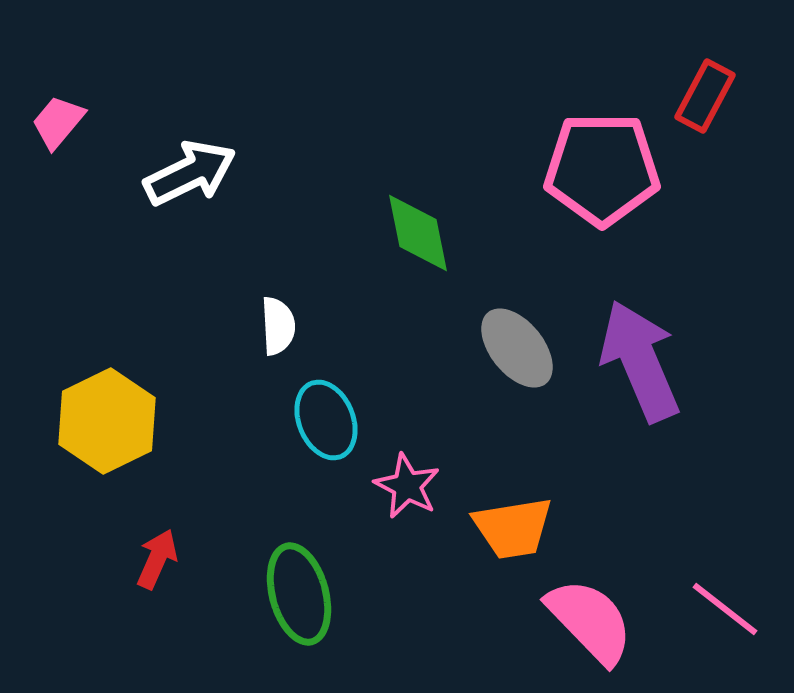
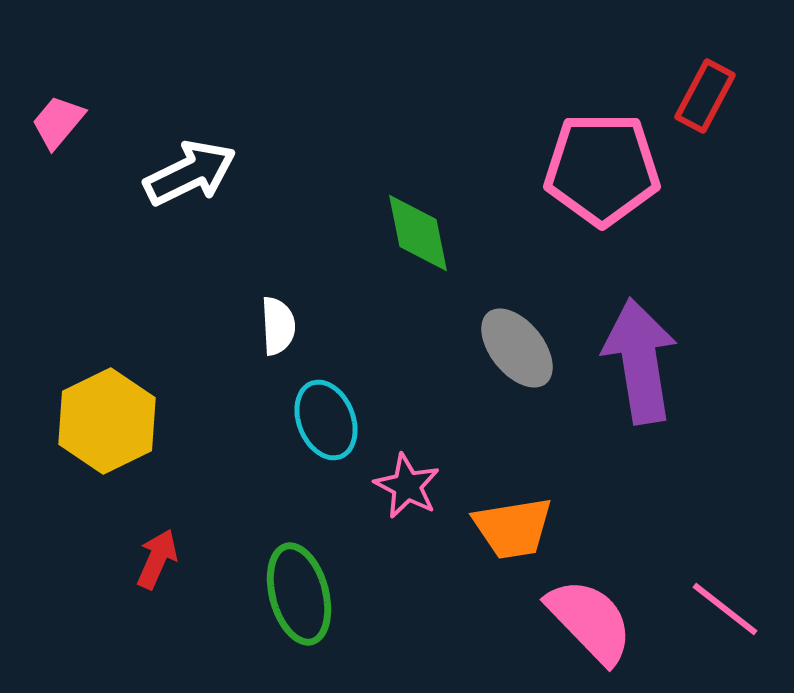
purple arrow: rotated 14 degrees clockwise
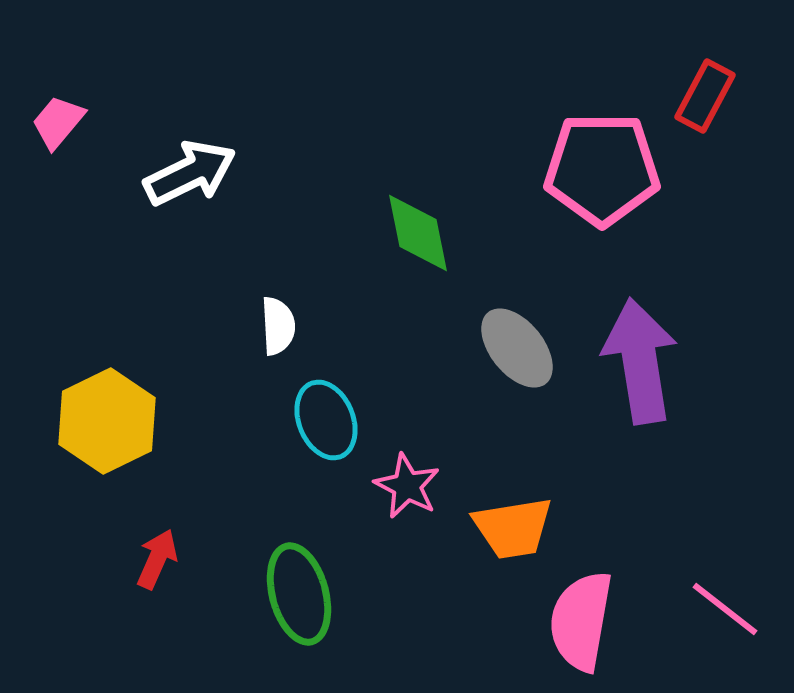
pink semicircle: moved 9 px left; rotated 126 degrees counterclockwise
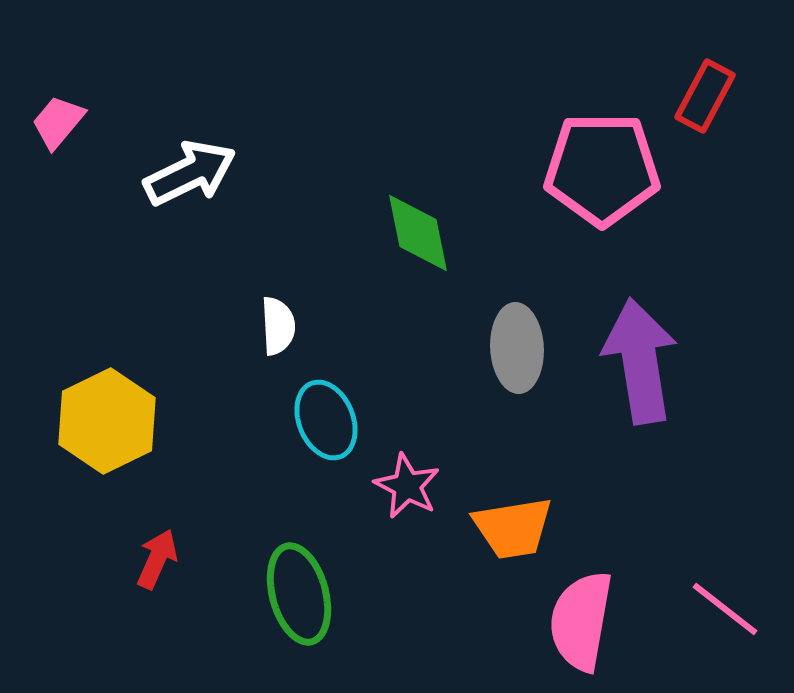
gray ellipse: rotated 36 degrees clockwise
